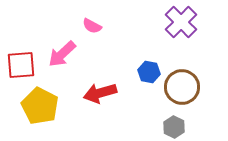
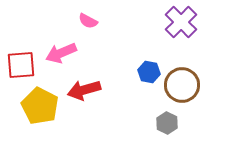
pink semicircle: moved 4 px left, 5 px up
pink arrow: moved 1 px left, 1 px up; rotated 20 degrees clockwise
brown circle: moved 2 px up
red arrow: moved 16 px left, 3 px up
gray hexagon: moved 7 px left, 4 px up
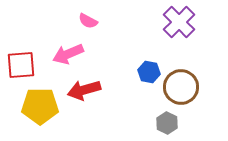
purple cross: moved 2 px left
pink arrow: moved 7 px right, 1 px down
brown circle: moved 1 px left, 2 px down
yellow pentagon: rotated 27 degrees counterclockwise
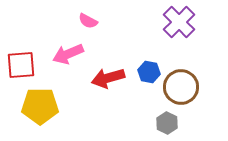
red arrow: moved 24 px right, 12 px up
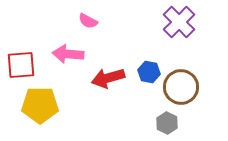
pink arrow: rotated 28 degrees clockwise
yellow pentagon: moved 1 px up
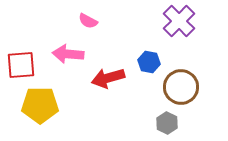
purple cross: moved 1 px up
blue hexagon: moved 10 px up
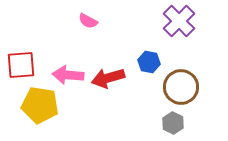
pink arrow: moved 21 px down
yellow pentagon: rotated 9 degrees clockwise
gray hexagon: moved 6 px right
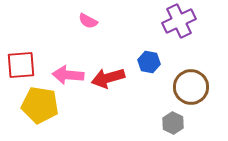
purple cross: rotated 20 degrees clockwise
brown circle: moved 10 px right
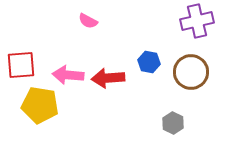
purple cross: moved 18 px right; rotated 12 degrees clockwise
red arrow: rotated 12 degrees clockwise
brown circle: moved 15 px up
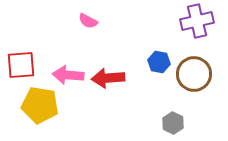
blue hexagon: moved 10 px right
brown circle: moved 3 px right, 2 px down
